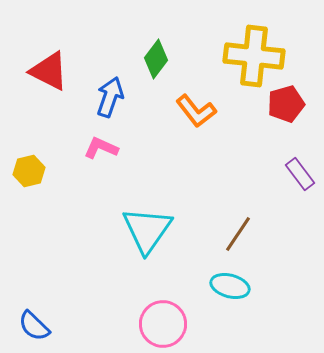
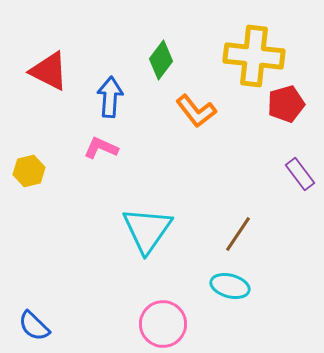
green diamond: moved 5 px right, 1 px down
blue arrow: rotated 15 degrees counterclockwise
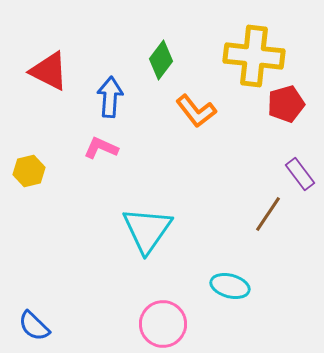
brown line: moved 30 px right, 20 px up
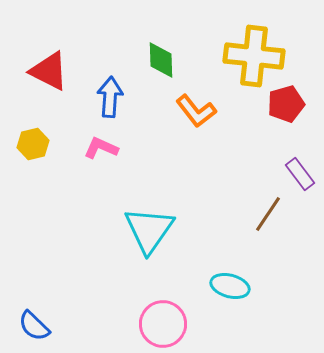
green diamond: rotated 39 degrees counterclockwise
yellow hexagon: moved 4 px right, 27 px up
cyan triangle: moved 2 px right
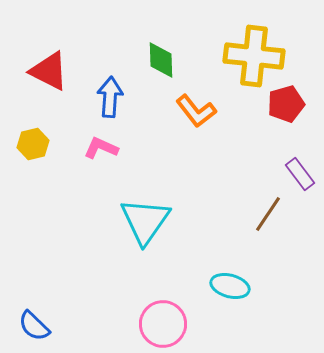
cyan triangle: moved 4 px left, 9 px up
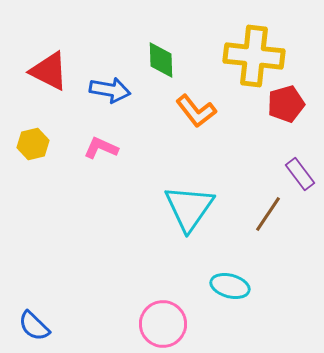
blue arrow: moved 7 px up; rotated 96 degrees clockwise
cyan triangle: moved 44 px right, 13 px up
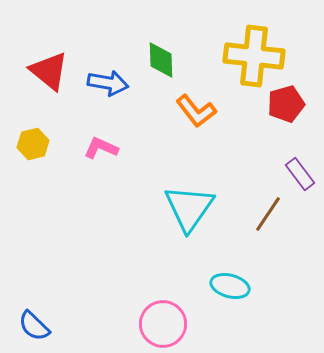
red triangle: rotated 12 degrees clockwise
blue arrow: moved 2 px left, 7 px up
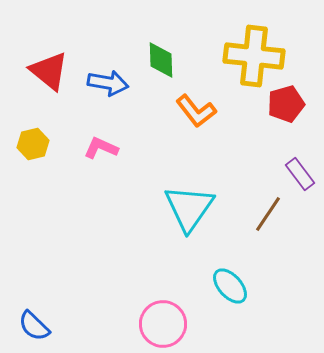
cyan ellipse: rotated 33 degrees clockwise
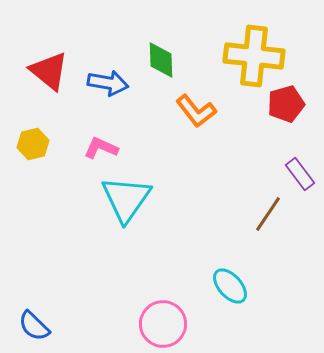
cyan triangle: moved 63 px left, 9 px up
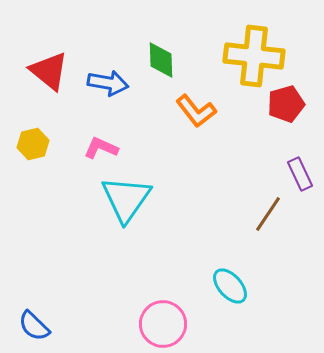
purple rectangle: rotated 12 degrees clockwise
